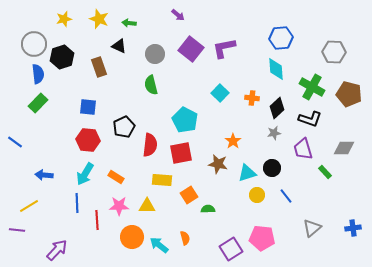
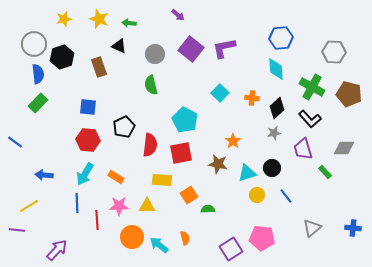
black L-shape at (310, 119): rotated 30 degrees clockwise
blue cross at (353, 228): rotated 14 degrees clockwise
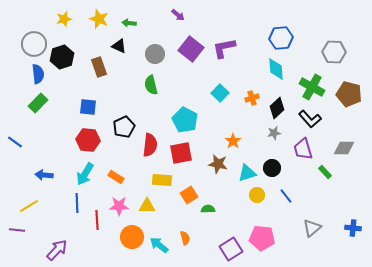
orange cross at (252, 98): rotated 24 degrees counterclockwise
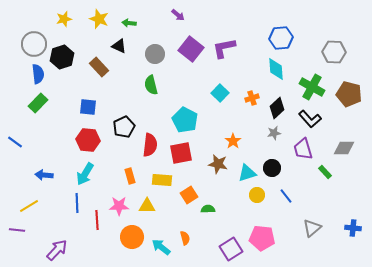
brown rectangle at (99, 67): rotated 24 degrees counterclockwise
orange rectangle at (116, 177): moved 14 px right, 1 px up; rotated 42 degrees clockwise
cyan arrow at (159, 245): moved 2 px right, 2 px down
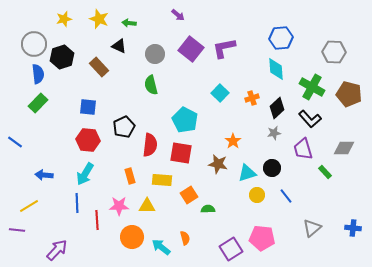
red square at (181, 153): rotated 20 degrees clockwise
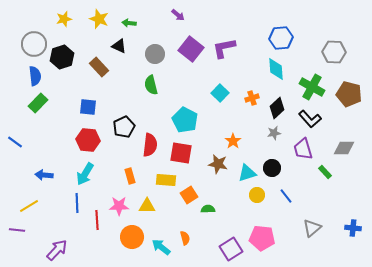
blue semicircle at (38, 74): moved 3 px left, 2 px down
yellow rectangle at (162, 180): moved 4 px right
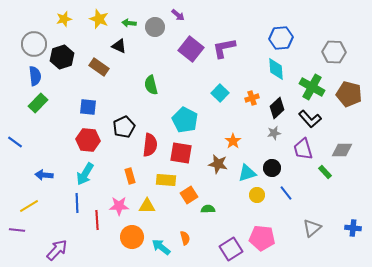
gray circle at (155, 54): moved 27 px up
brown rectangle at (99, 67): rotated 12 degrees counterclockwise
gray diamond at (344, 148): moved 2 px left, 2 px down
blue line at (286, 196): moved 3 px up
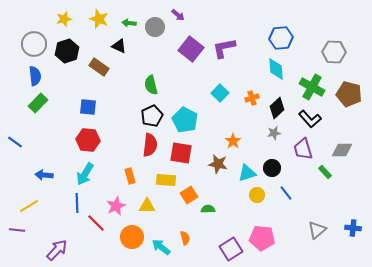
black hexagon at (62, 57): moved 5 px right, 6 px up
black pentagon at (124, 127): moved 28 px right, 11 px up
pink star at (119, 206): moved 3 px left; rotated 24 degrees counterclockwise
red line at (97, 220): moved 1 px left, 3 px down; rotated 42 degrees counterclockwise
gray triangle at (312, 228): moved 5 px right, 2 px down
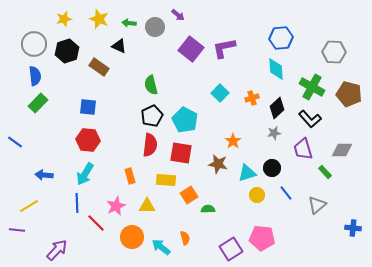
gray triangle at (317, 230): moved 25 px up
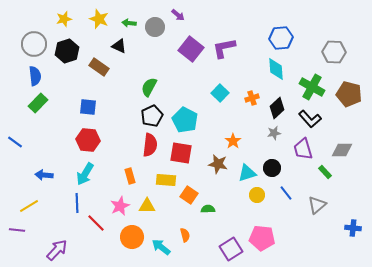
green semicircle at (151, 85): moved 2 px left, 2 px down; rotated 42 degrees clockwise
orange square at (189, 195): rotated 24 degrees counterclockwise
pink star at (116, 206): moved 4 px right
orange semicircle at (185, 238): moved 3 px up
